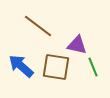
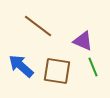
purple triangle: moved 6 px right, 4 px up; rotated 10 degrees clockwise
brown square: moved 1 px right, 4 px down
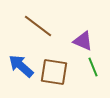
brown square: moved 3 px left, 1 px down
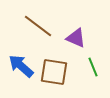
purple triangle: moved 7 px left, 3 px up
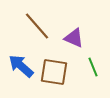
brown line: moved 1 px left; rotated 12 degrees clockwise
purple triangle: moved 2 px left
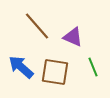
purple triangle: moved 1 px left, 1 px up
blue arrow: moved 1 px down
brown square: moved 1 px right
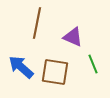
brown line: moved 3 px up; rotated 52 degrees clockwise
green line: moved 3 px up
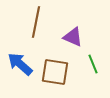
brown line: moved 1 px left, 1 px up
blue arrow: moved 1 px left, 3 px up
